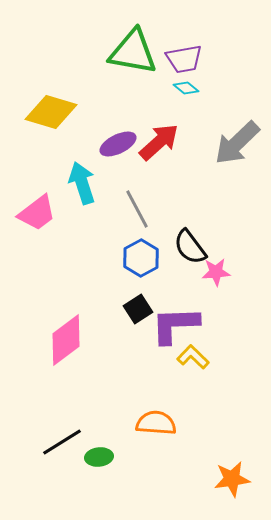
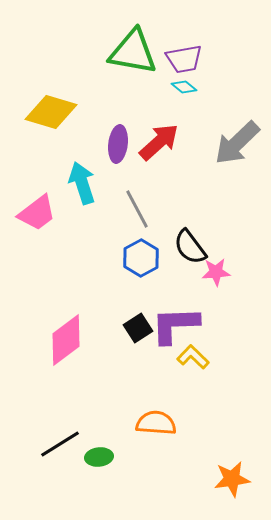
cyan diamond: moved 2 px left, 1 px up
purple ellipse: rotated 57 degrees counterclockwise
black square: moved 19 px down
black line: moved 2 px left, 2 px down
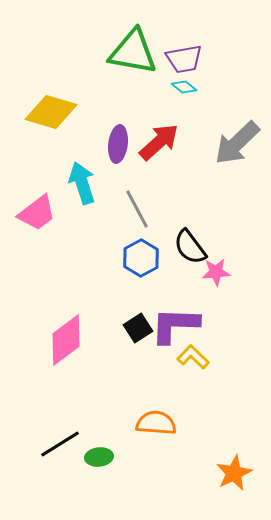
purple L-shape: rotated 4 degrees clockwise
orange star: moved 2 px right, 6 px up; rotated 18 degrees counterclockwise
